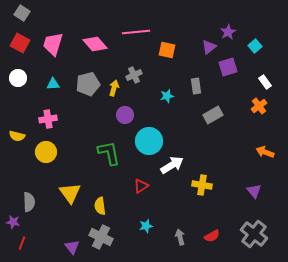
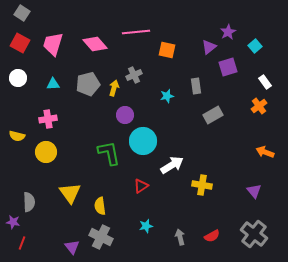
cyan circle at (149, 141): moved 6 px left
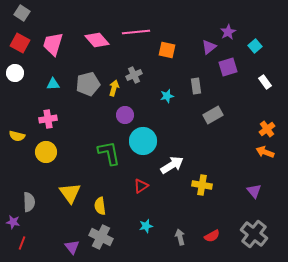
pink diamond at (95, 44): moved 2 px right, 4 px up
white circle at (18, 78): moved 3 px left, 5 px up
orange cross at (259, 106): moved 8 px right, 23 px down
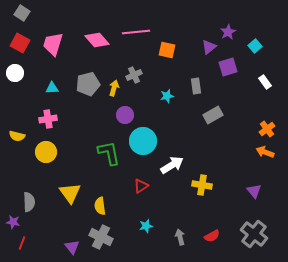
cyan triangle at (53, 84): moved 1 px left, 4 px down
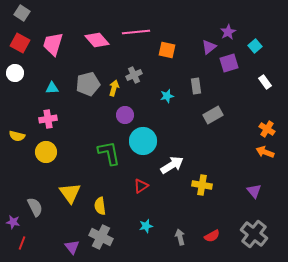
purple square at (228, 67): moved 1 px right, 4 px up
orange cross at (267, 129): rotated 21 degrees counterclockwise
gray semicircle at (29, 202): moved 6 px right, 5 px down; rotated 24 degrees counterclockwise
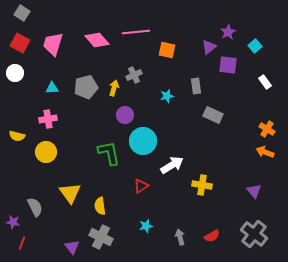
purple square at (229, 63): moved 1 px left, 2 px down; rotated 24 degrees clockwise
gray pentagon at (88, 84): moved 2 px left, 3 px down
gray rectangle at (213, 115): rotated 54 degrees clockwise
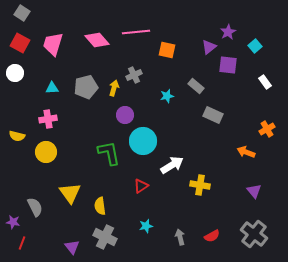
gray rectangle at (196, 86): rotated 42 degrees counterclockwise
orange cross at (267, 129): rotated 28 degrees clockwise
orange arrow at (265, 152): moved 19 px left
yellow cross at (202, 185): moved 2 px left
gray cross at (101, 237): moved 4 px right
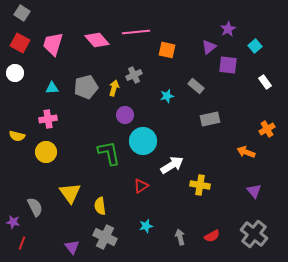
purple star at (228, 32): moved 3 px up
gray rectangle at (213, 115): moved 3 px left, 4 px down; rotated 36 degrees counterclockwise
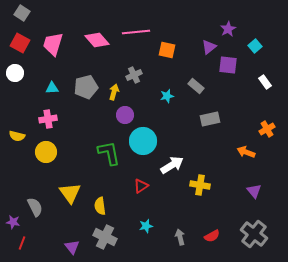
yellow arrow at (114, 88): moved 4 px down
